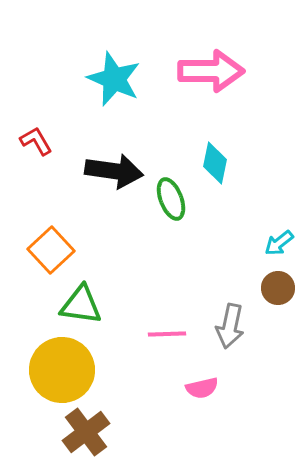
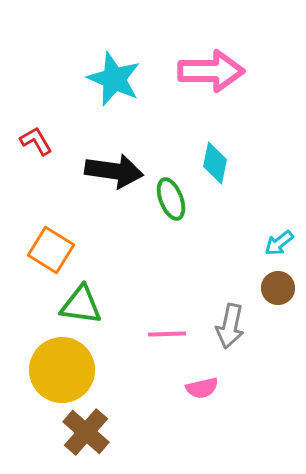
orange square: rotated 15 degrees counterclockwise
brown cross: rotated 12 degrees counterclockwise
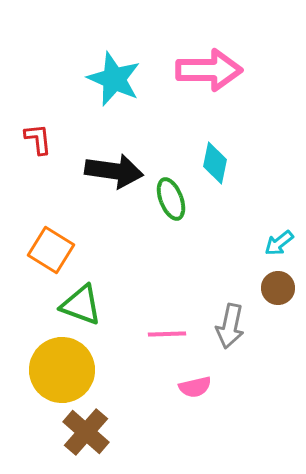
pink arrow: moved 2 px left, 1 px up
red L-shape: moved 2 px right, 2 px up; rotated 24 degrees clockwise
green triangle: rotated 12 degrees clockwise
pink semicircle: moved 7 px left, 1 px up
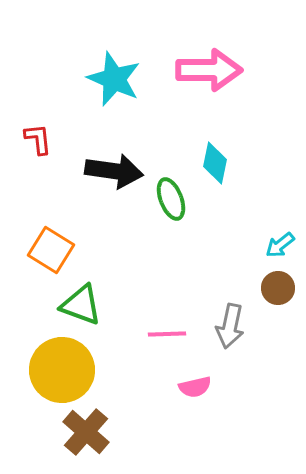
cyan arrow: moved 1 px right, 2 px down
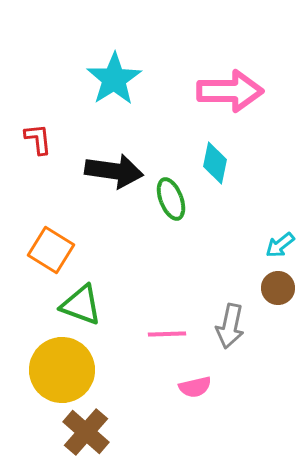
pink arrow: moved 21 px right, 21 px down
cyan star: rotated 16 degrees clockwise
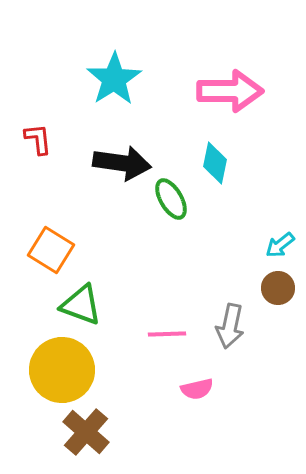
black arrow: moved 8 px right, 8 px up
green ellipse: rotated 9 degrees counterclockwise
pink semicircle: moved 2 px right, 2 px down
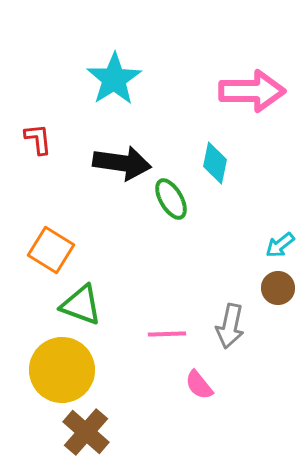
pink arrow: moved 22 px right
pink semicircle: moved 2 px right, 4 px up; rotated 64 degrees clockwise
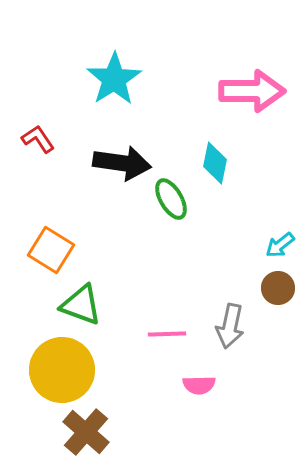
red L-shape: rotated 28 degrees counterclockwise
pink semicircle: rotated 52 degrees counterclockwise
